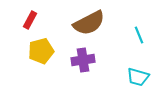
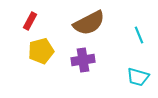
red rectangle: moved 1 px down
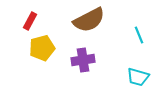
brown semicircle: moved 3 px up
yellow pentagon: moved 1 px right, 3 px up
